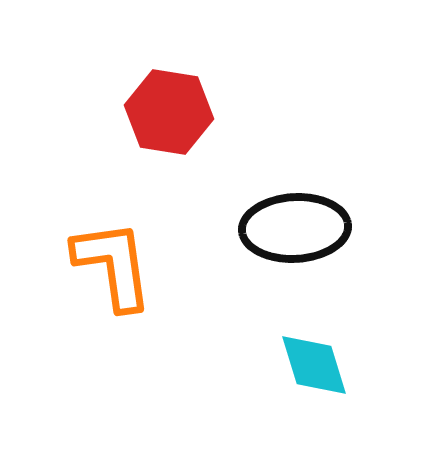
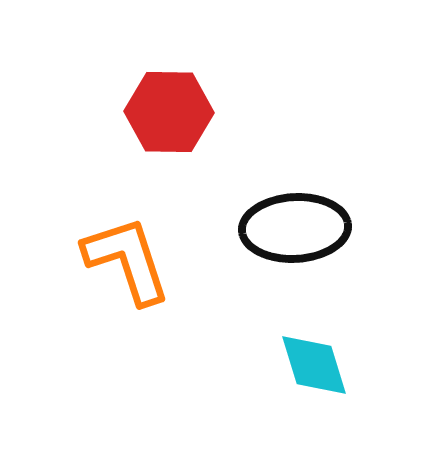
red hexagon: rotated 8 degrees counterclockwise
orange L-shape: moved 14 px right, 5 px up; rotated 10 degrees counterclockwise
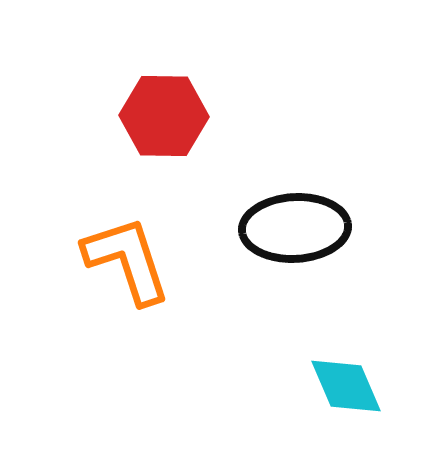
red hexagon: moved 5 px left, 4 px down
cyan diamond: moved 32 px right, 21 px down; rotated 6 degrees counterclockwise
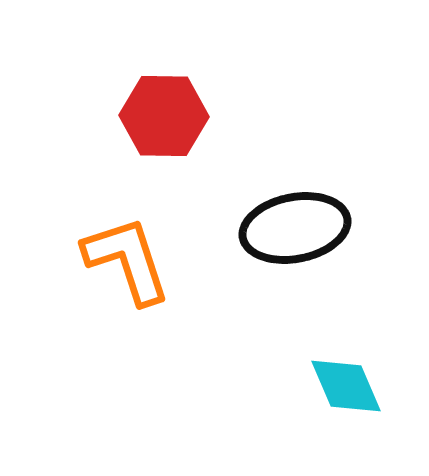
black ellipse: rotated 8 degrees counterclockwise
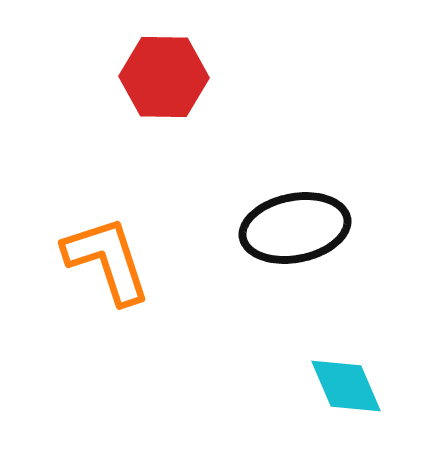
red hexagon: moved 39 px up
orange L-shape: moved 20 px left
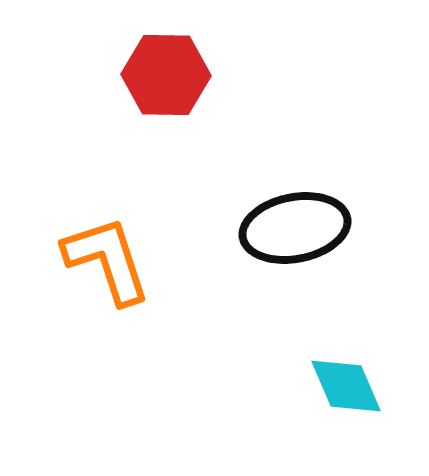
red hexagon: moved 2 px right, 2 px up
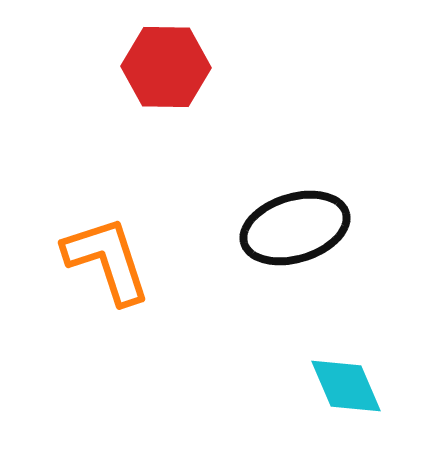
red hexagon: moved 8 px up
black ellipse: rotated 6 degrees counterclockwise
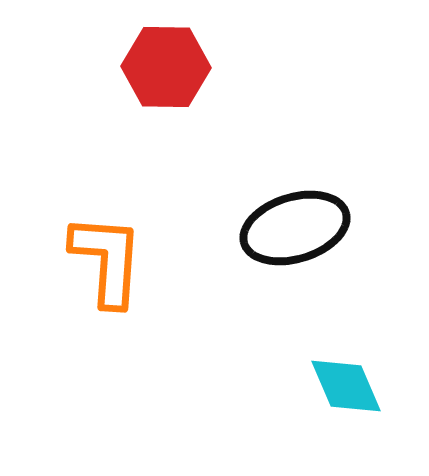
orange L-shape: rotated 22 degrees clockwise
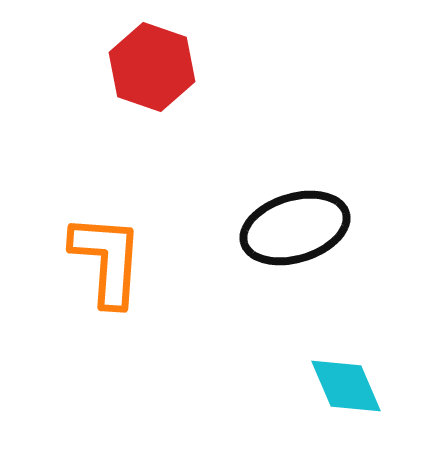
red hexagon: moved 14 px left; rotated 18 degrees clockwise
